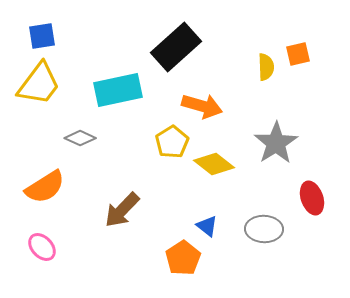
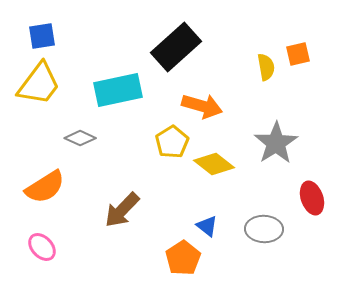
yellow semicircle: rotated 8 degrees counterclockwise
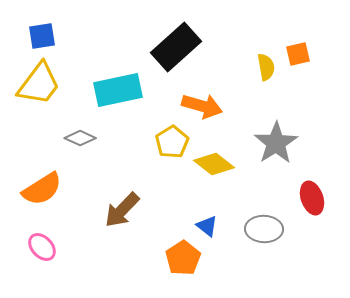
orange semicircle: moved 3 px left, 2 px down
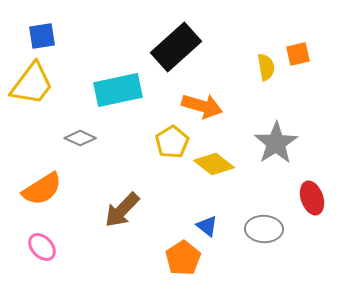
yellow trapezoid: moved 7 px left
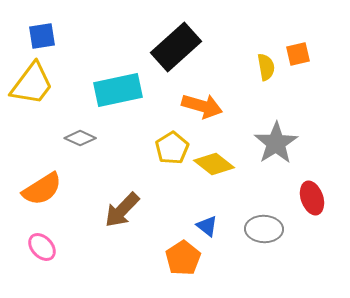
yellow pentagon: moved 6 px down
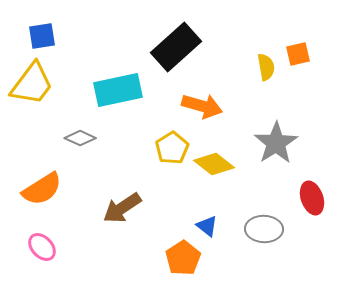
brown arrow: moved 2 px up; rotated 12 degrees clockwise
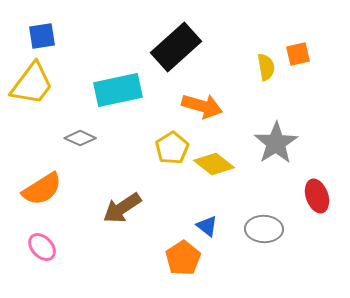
red ellipse: moved 5 px right, 2 px up
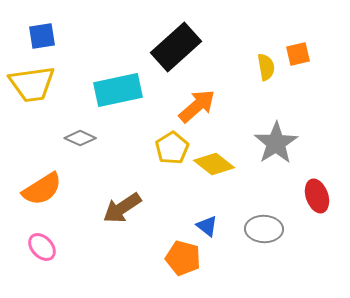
yellow trapezoid: rotated 45 degrees clockwise
orange arrow: moved 5 px left; rotated 57 degrees counterclockwise
orange pentagon: rotated 24 degrees counterclockwise
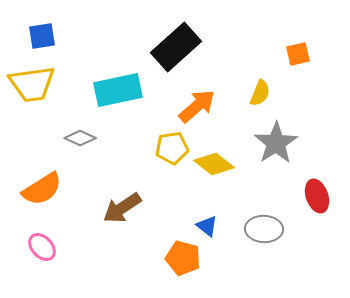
yellow semicircle: moved 6 px left, 26 px down; rotated 32 degrees clockwise
yellow pentagon: rotated 24 degrees clockwise
